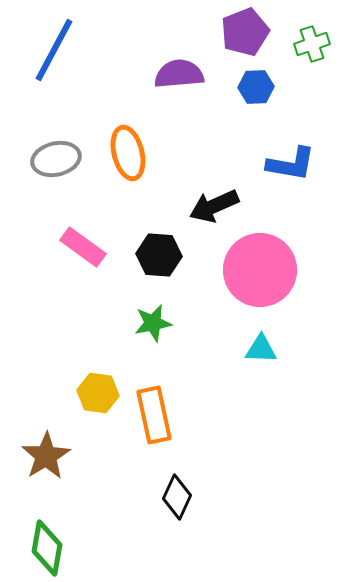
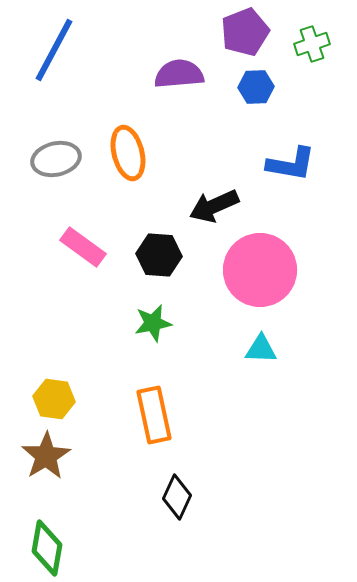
yellow hexagon: moved 44 px left, 6 px down
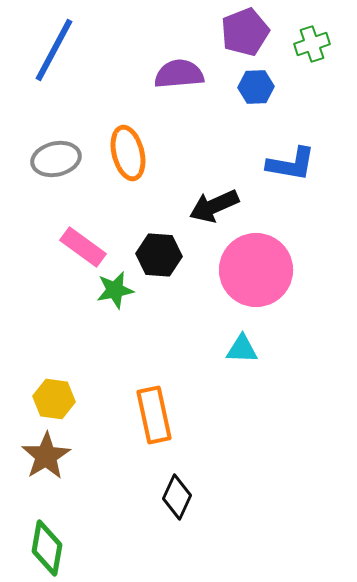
pink circle: moved 4 px left
green star: moved 38 px left, 33 px up
cyan triangle: moved 19 px left
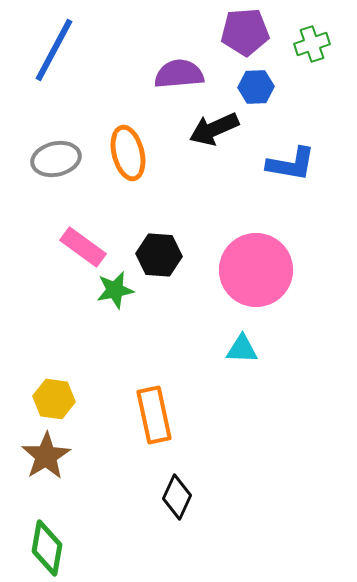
purple pentagon: rotated 18 degrees clockwise
black arrow: moved 77 px up
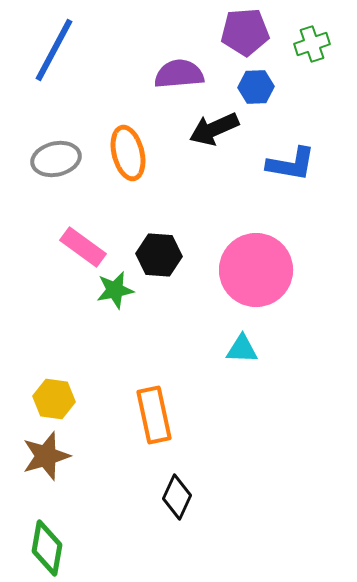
brown star: rotated 15 degrees clockwise
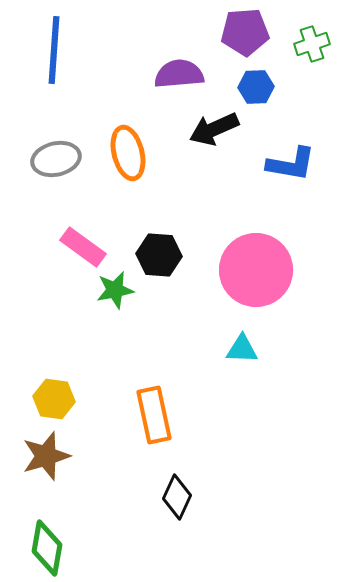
blue line: rotated 24 degrees counterclockwise
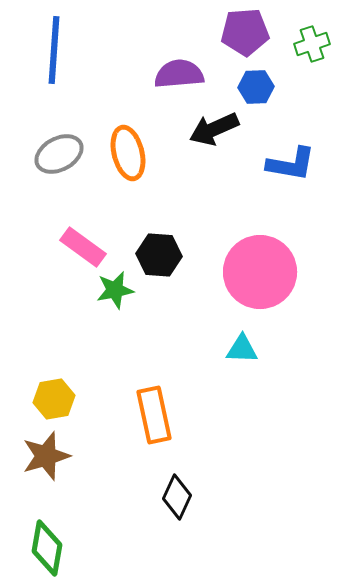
gray ellipse: moved 3 px right, 5 px up; rotated 15 degrees counterclockwise
pink circle: moved 4 px right, 2 px down
yellow hexagon: rotated 18 degrees counterclockwise
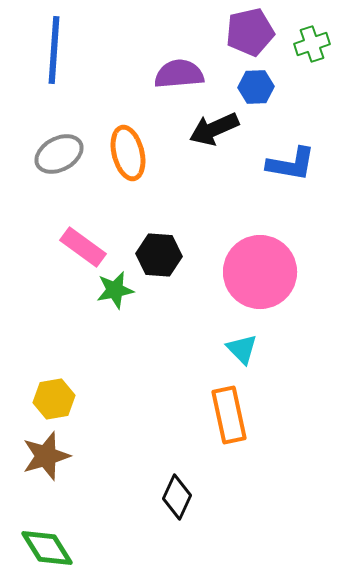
purple pentagon: moved 5 px right; rotated 9 degrees counterclockwise
cyan triangle: rotated 44 degrees clockwise
orange rectangle: moved 75 px right
green diamond: rotated 42 degrees counterclockwise
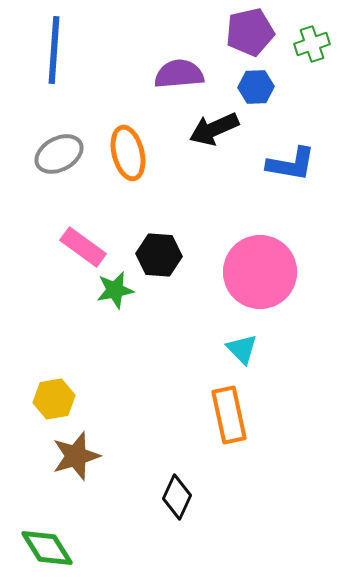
brown star: moved 30 px right
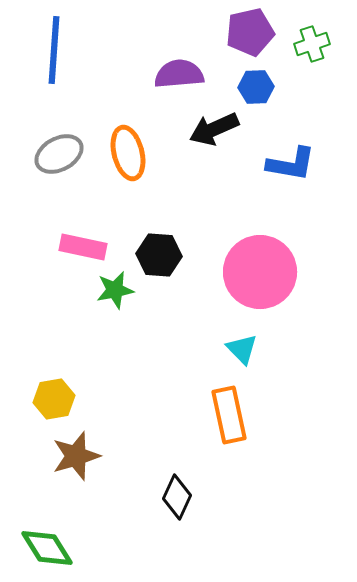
pink rectangle: rotated 24 degrees counterclockwise
